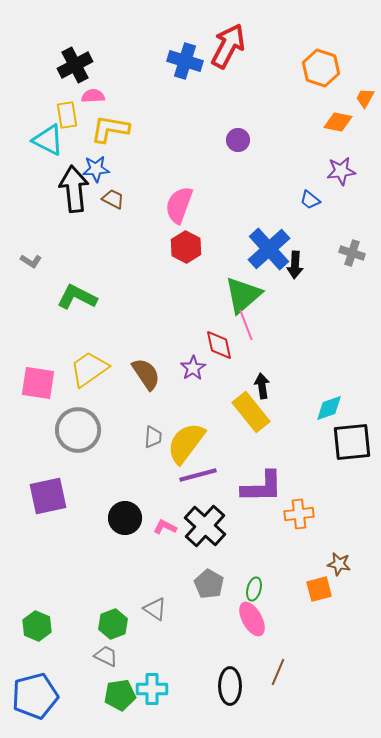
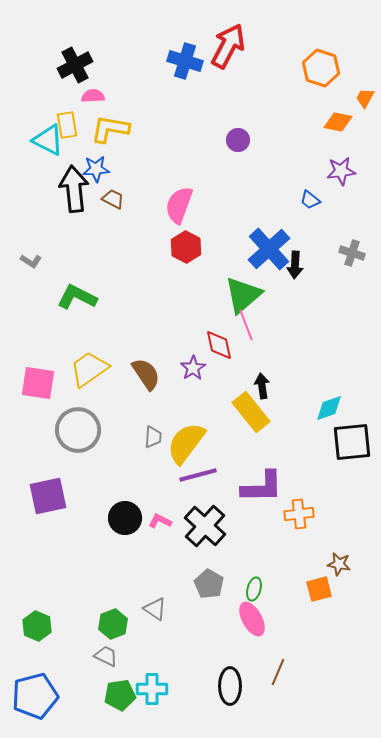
yellow rectangle at (67, 115): moved 10 px down
pink L-shape at (165, 527): moved 5 px left, 6 px up
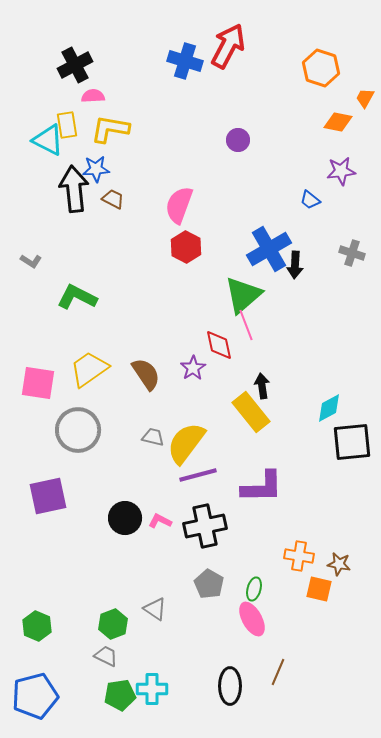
blue cross at (269, 249): rotated 12 degrees clockwise
cyan diamond at (329, 408): rotated 8 degrees counterclockwise
gray trapezoid at (153, 437): rotated 80 degrees counterclockwise
orange cross at (299, 514): moved 42 px down; rotated 16 degrees clockwise
black cross at (205, 526): rotated 36 degrees clockwise
orange square at (319, 589): rotated 28 degrees clockwise
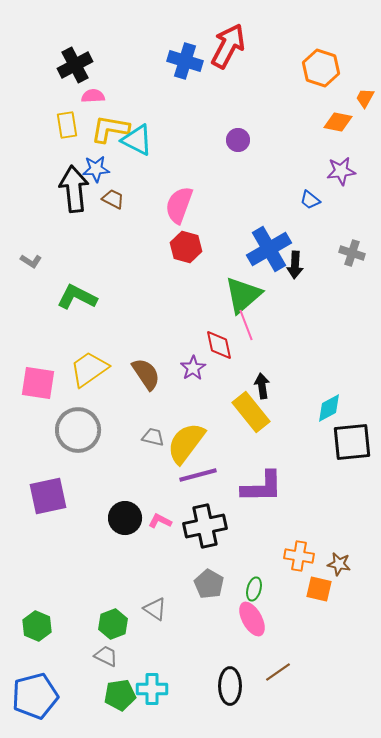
cyan triangle at (48, 140): moved 89 px right
red hexagon at (186, 247): rotated 12 degrees counterclockwise
brown line at (278, 672): rotated 32 degrees clockwise
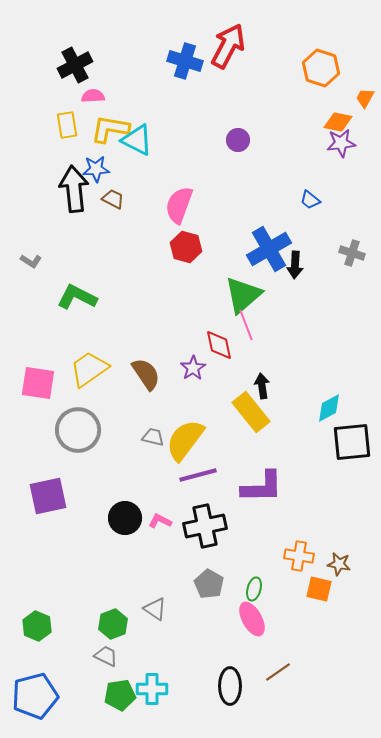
purple star at (341, 171): moved 28 px up
yellow semicircle at (186, 443): moved 1 px left, 3 px up
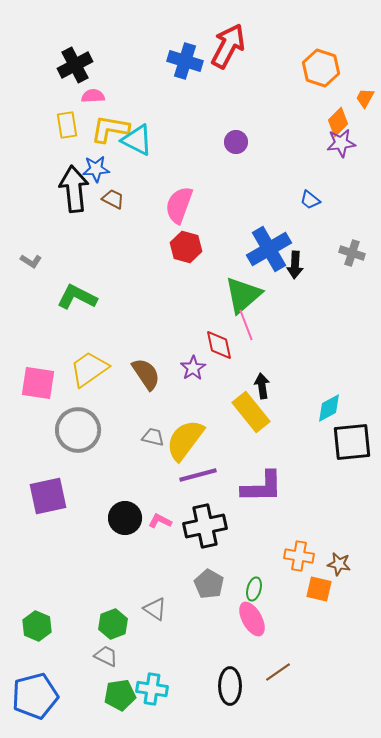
orange diamond at (338, 122): rotated 56 degrees counterclockwise
purple circle at (238, 140): moved 2 px left, 2 px down
cyan cross at (152, 689): rotated 8 degrees clockwise
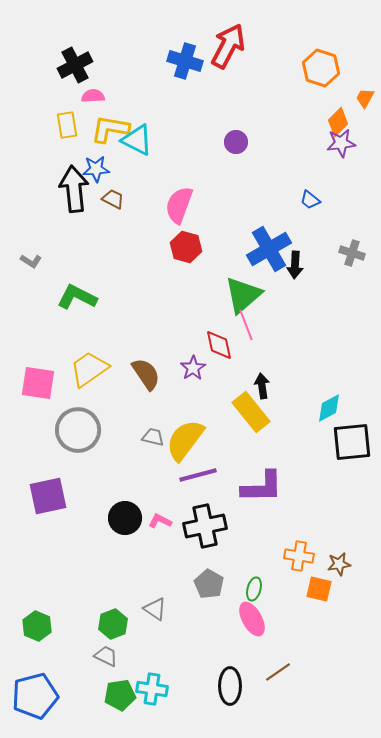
brown star at (339, 564): rotated 20 degrees counterclockwise
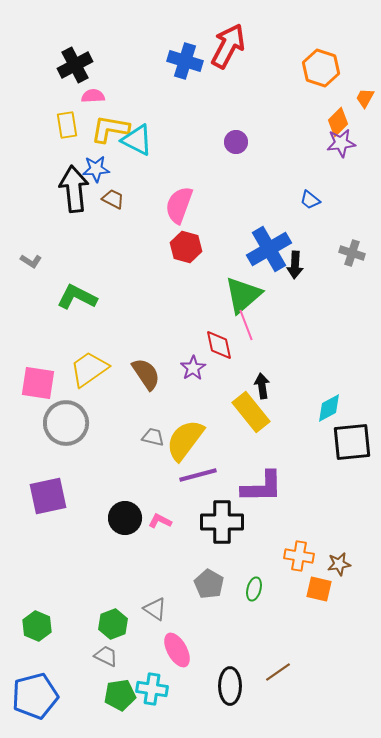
gray circle at (78, 430): moved 12 px left, 7 px up
black cross at (205, 526): moved 17 px right, 4 px up; rotated 12 degrees clockwise
pink ellipse at (252, 619): moved 75 px left, 31 px down
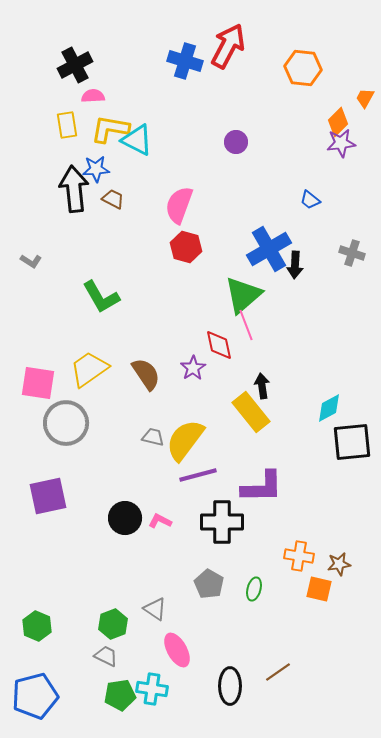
orange hexagon at (321, 68): moved 18 px left; rotated 12 degrees counterclockwise
green L-shape at (77, 297): moved 24 px right; rotated 147 degrees counterclockwise
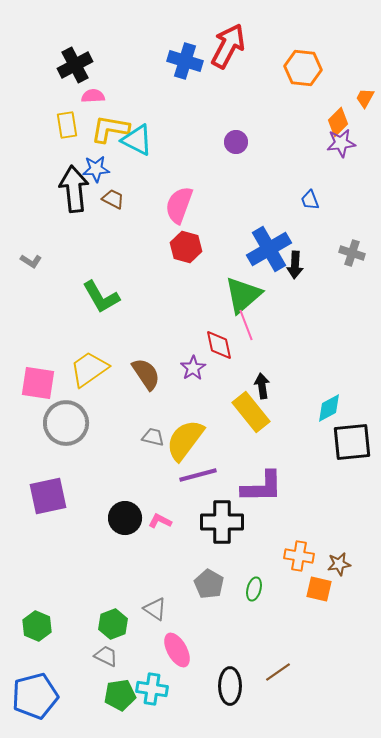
blue trapezoid at (310, 200): rotated 30 degrees clockwise
